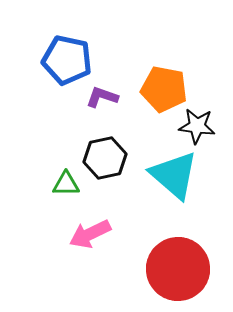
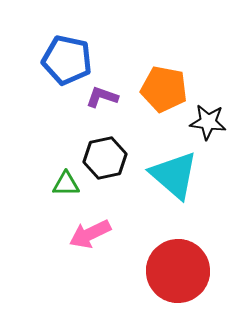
black star: moved 11 px right, 4 px up
red circle: moved 2 px down
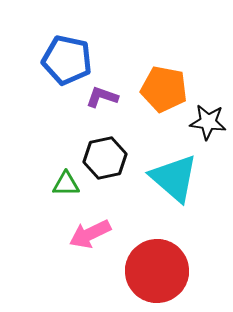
cyan triangle: moved 3 px down
red circle: moved 21 px left
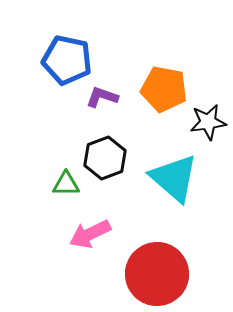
black star: rotated 15 degrees counterclockwise
black hexagon: rotated 9 degrees counterclockwise
red circle: moved 3 px down
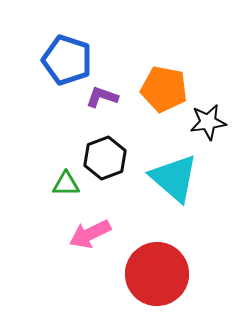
blue pentagon: rotated 6 degrees clockwise
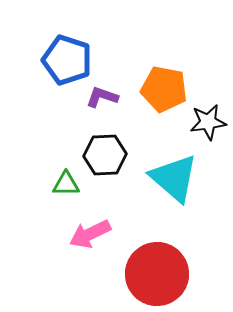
black hexagon: moved 3 px up; rotated 18 degrees clockwise
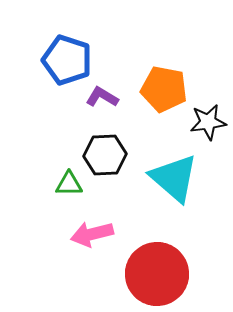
purple L-shape: rotated 12 degrees clockwise
green triangle: moved 3 px right
pink arrow: moved 2 px right; rotated 12 degrees clockwise
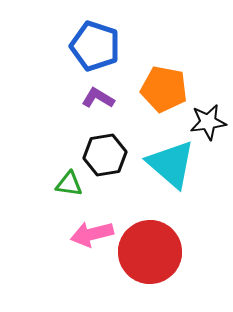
blue pentagon: moved 28 px right, 14 px up
purple L-shape: moved 4 px left, 1 px down
black hexagon: rotated 6 degrees counterclockwise
cyan triangle: moved 3 px left, 14 px up
green triangle: rotated 8 degrees clockwise
red circle: moved 7 px left, 22 px up
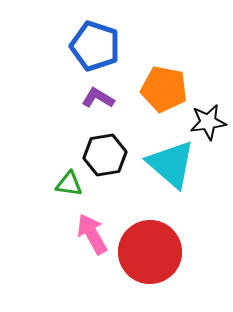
pink arrow: rotated 75 degrees clockwise
